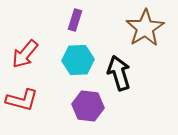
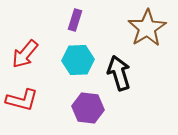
brown star: moved 2 px right
purple hexagon: moved 2 px down
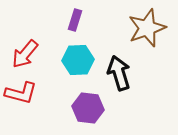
brown star: rotated 12 degrees clockwise
red L-shape: moved 1 px left, 7 px up
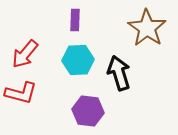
purple rectangle: rotated 15 degrees counterclockwise
brown star: rotated 18 degrees counterclockwise
purple hexagon: moved 3 px down
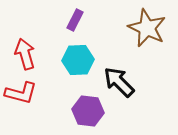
purple rectangle: rotated 25 degrees clockwise
brown star: rotated 9 degrees counterclockwise
red arrow: rotated 124 degrees clockwise
black arrow: moved 9 px down; rotated 28 degrees counterclockwise
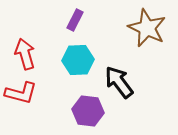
black arrow: rotated 8 degrees clockwise
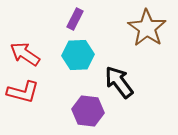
purple rectangle: moved 1 px up
brown star: rotated 9 degrees clockwise
red arrow: rotated 40 degrees counterclockwise
cyan hexagon: moved 5 px up
red L-shape: moved 2 px right, 1 px up
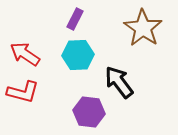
brown star: moved 4 px left
purple hexagon: moved 1 px right, 1 px down
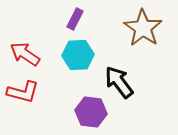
purple hexagon: moved 2 px right
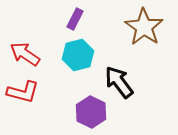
brown star: moved 1 px right, 1 px up
cyan hexagon: rotated 12 degrees counterclockwise
purple hexagon: rotated 20 degrees clockwise
